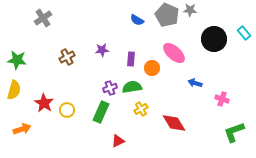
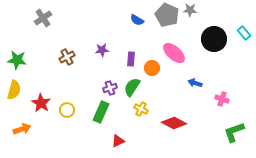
green semicircle: rotated 48 degrees counterclockwise
red star: moved 3 px left
yellow cross: rotated 32 degrees counterclockwise
red diamond: rotated 30 degrees counterclockwise
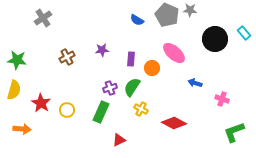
black circle: moved 1 px right
orange arrow: rotated 24 degrees clockwise
red triangle: moved 1 px right, 1 px up
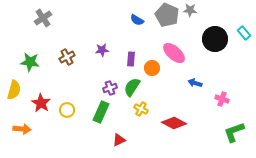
green star: moved 13 px right, 2 px down
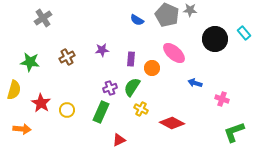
red diamond: moved 2 px left
